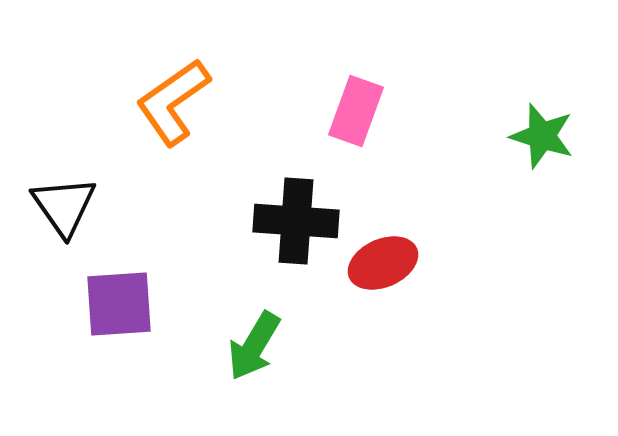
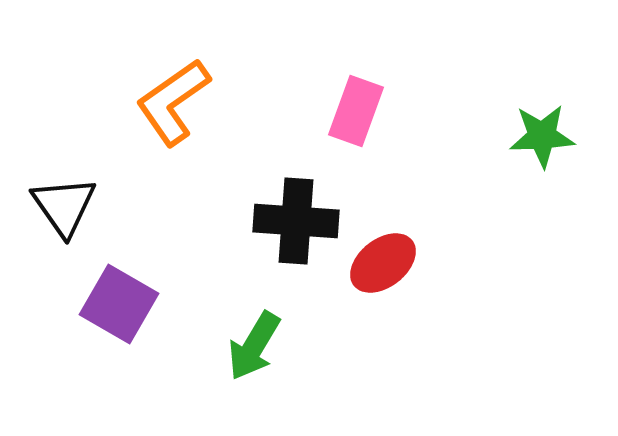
green star: rotated 20 degrees counterclockwise
red ellipse: rotated 14 degrees counterclockwise
purple square: rotated 34 degrees clockwise
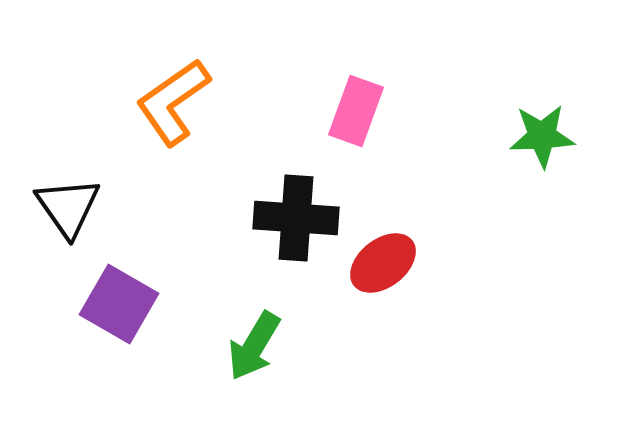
black triangle: moved 4 px right, 1 px down
black cross: moved 3 px up
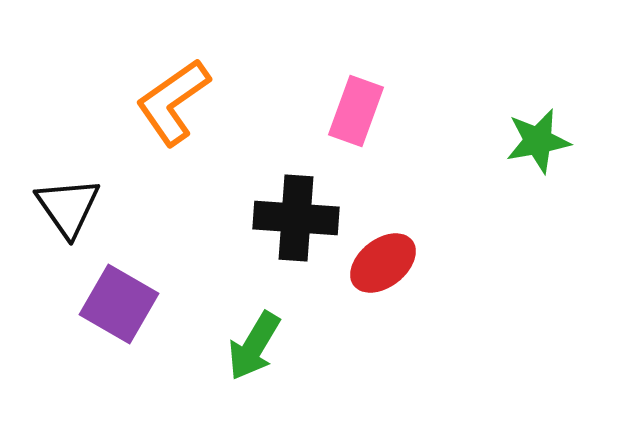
green star: moved 4 px left, 5 px down; rotated 8 degrees counterclockwise
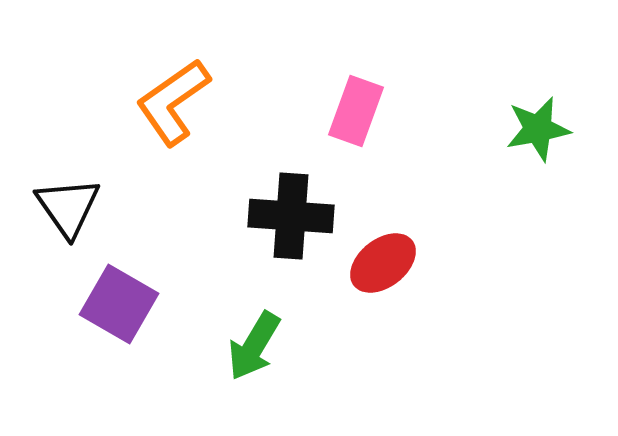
green star: moved 12 px up
black cross: moved 5 px left, 2 px up
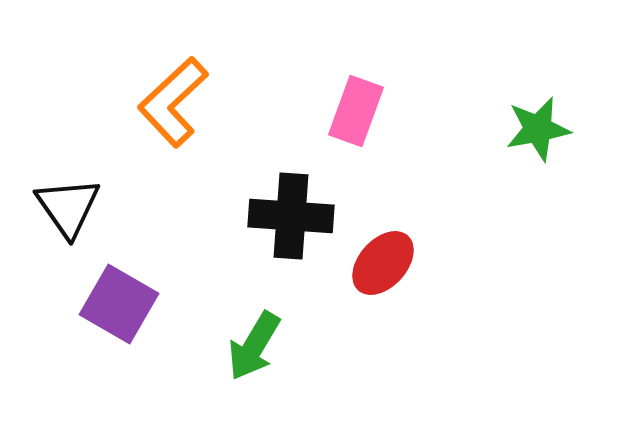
orange L-shape: rotated 8 degrees counterclockwise
red ellipse: rotated 10 degrees counterclockwise
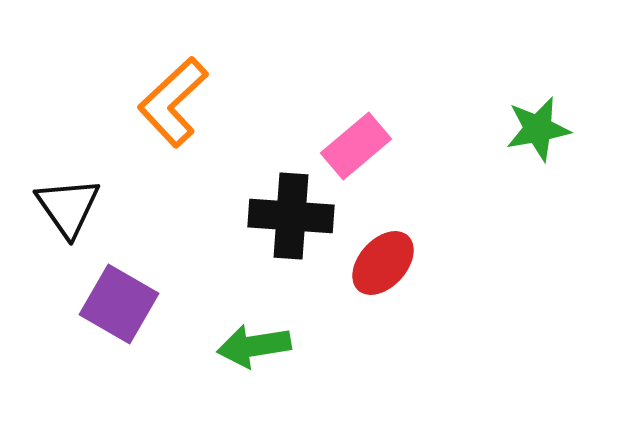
pink rectangle: moved 35 px down; rotated 30 degrees clockwise
green arrow: rotated 50 degrees clockwise
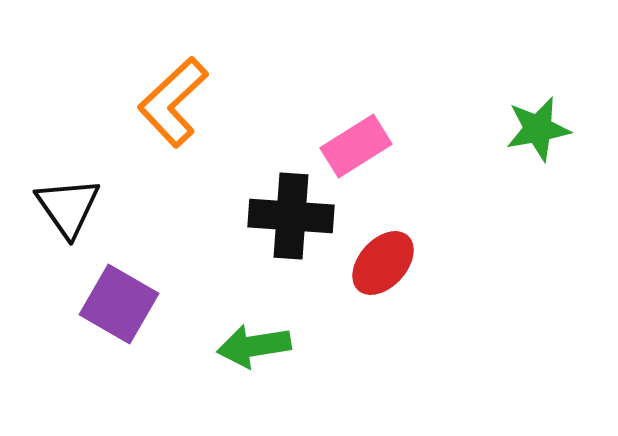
pink rectangle: rotated 8 degrees clockwise
